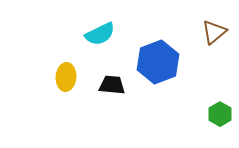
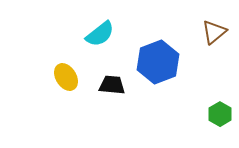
cyan semicircle: rotated 12 degrees counterclockwise
yellow ellipse: rotated 36 degrees counterclockwise
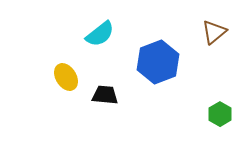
black trapezoid: moved 7 px left, 10 px down
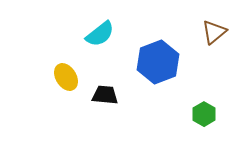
green hexagon: moved 16 px left
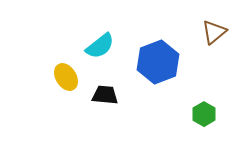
cyan semicircle: moved 12 px down
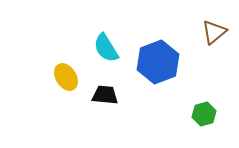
cyan semicircle: moved 6 px right, 2 px down; rotated 96 degrees clockwise
green hexagon: rotated 15 degrees clockwise
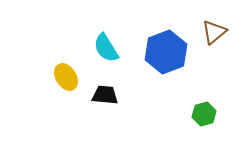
blue hexagon: moved 8 px right, 10 px up
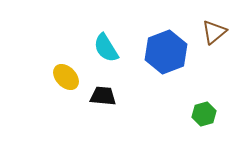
yellow ellipse: rotated 12 degrees counterclockwise
black trapezoid: moved 2 px left, 1 px down
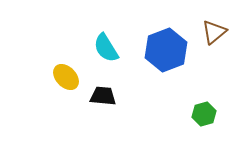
blue hexagon: moved 2 px up
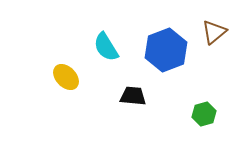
cyan semicircle: moved 1 px up
black trapezoid: moved 30 px right
